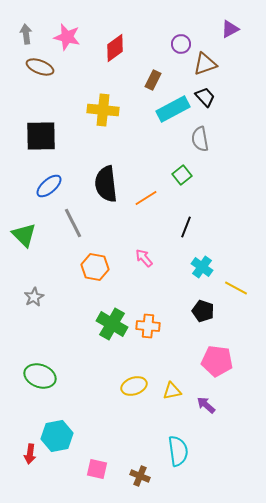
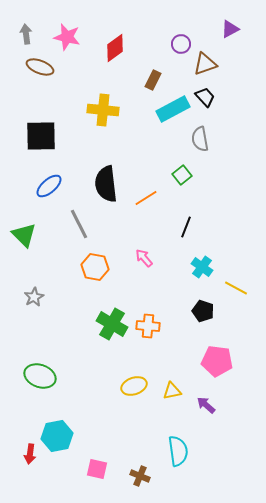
gray line: moved 6 px right, 1 px down
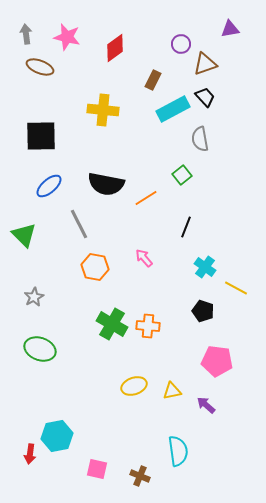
purple triangle: rotated 18 degrees clockwise
black semicircle: rotated 72 degrees counterclockwise
cyan cross: moved 3 px right
green ellipse: moved 27 px up
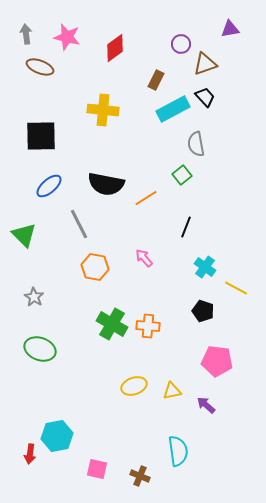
brown rectangle: moved 3 px right
gray semicircle: moved 4 px left, 5 px down
gray star: rotated 12 degrees counterclockwise
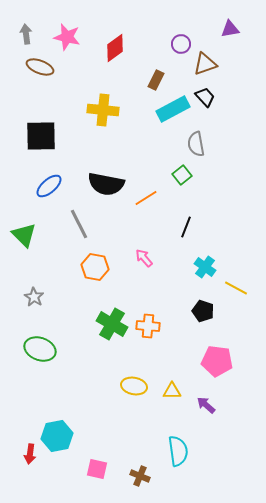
yellow ellipse: rotated 30 degrees clockwise
yellow triangle: rotated 12 degrees clockwise
